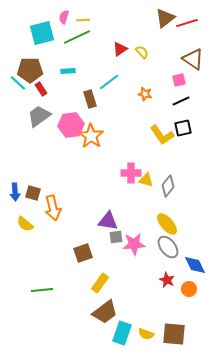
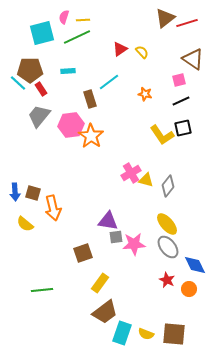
gray trapezoid at (39, 116): rotated 15 degrees counterclockwise
pink cross at (131, 173): rotated 30 degrees counterclockwise
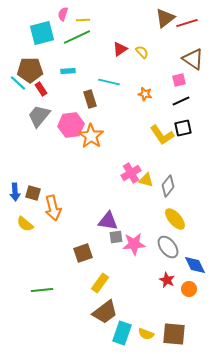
pink semicircle at (64, 17): moved 1 px left, 3 px up
cyan line at (109, 82): rotated 50 degrees clockwise
yellow ellipse at (167, 224): moved 8 px right, 5 px up
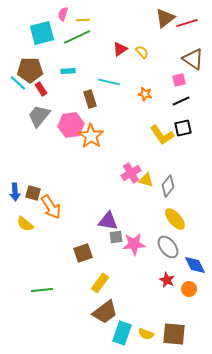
orange arrow at (53, 208): moved 2 px left, 1 px up; rotated 20 degrees counterclockwise
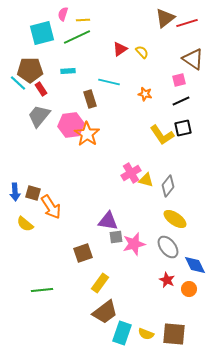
orange star at (91, 136): moved 4 px left, 2 px up
yellow ellipse at (175, 219): rotated 15 degrees counterclockwise
pink star at (134, 244): rotated 10 degrees counterclockwise
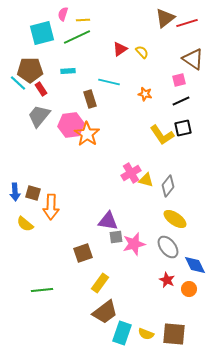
orange arrow at (51, 207): rotated 35 degrees clockwise
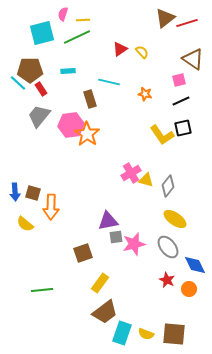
purple triangle at (108, 221): rotated 20 degrees counterclockwise
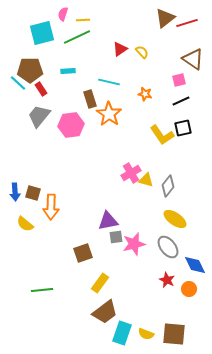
orange star at (87, 134): moved 22 px right, 20 px up
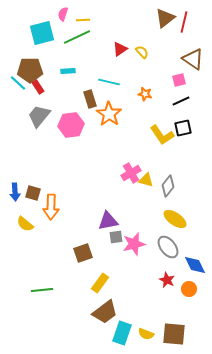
red line at (187, 23): moved 3 px left, 1 px up; rotated 60 degrees counterclockwise
red rectangle at (41, 89): moved 3 px left, 2 px up
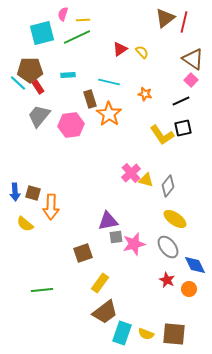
cyan rectangle at (68, 71): moved 4 px down
pink square at (179, 80): moved 12 px right; rotated 32 degrees counterclockwise
pink cross at (131, 173): rotated 12 degrees counterclockwise
